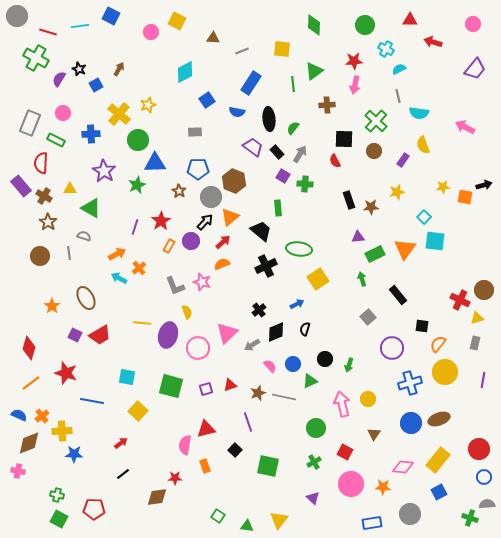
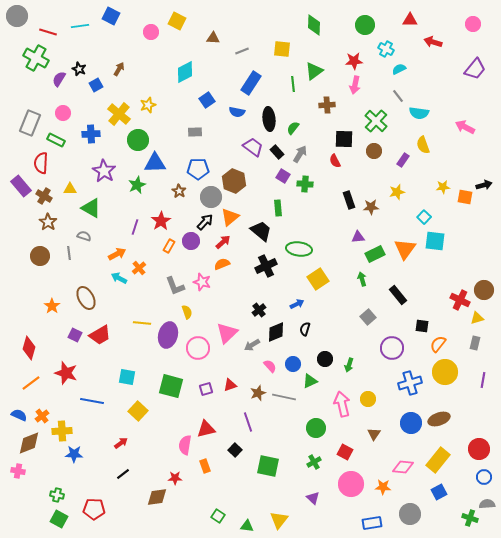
gray line at (398, 96): rotated 24 degrees counterclockwise
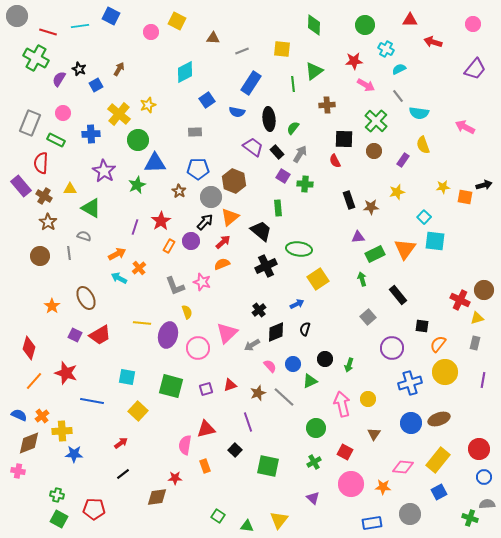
pink arrow at (355, 85): moved 11 px right; rotated 72 degrees counterclockwise
orange line at (31, 383): moved 3 px right, 2 px up; rotated 12 degrees counterclockwise
gray line at (284, 397): rotated 30 degrees clockwise
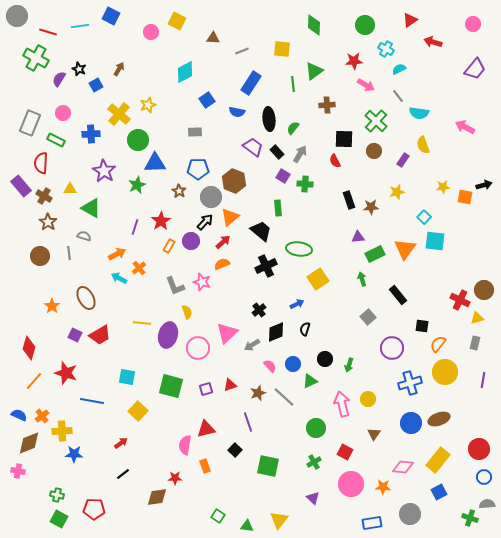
red triangle at (410, 20): rotated 35 degrees counterclockwise
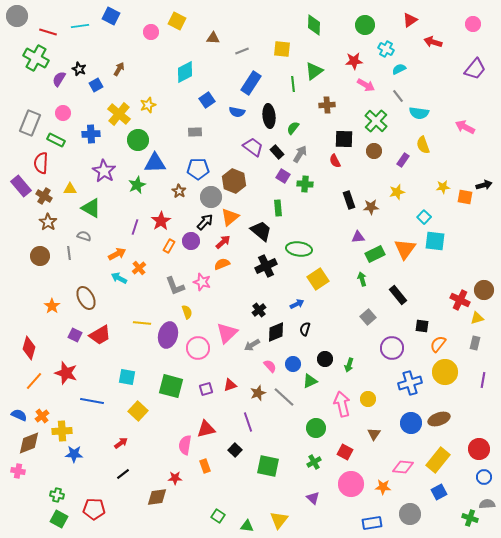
black ellipse at (269, 119): moved 3 px up
